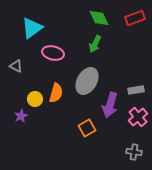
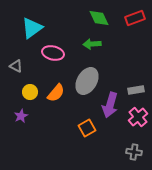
green arrow: moved 3 px left; rotated 60 degrees clockwise
orange semicircle: rotated 24 degrees clockwise
yellow circle: moved 5 px left, 7 px up
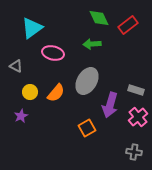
red rectangle: moved 7 px left, 7 px down; rotated 18 degrees counterclockwise
gray rectangle: rotated 28 degrees clockwise
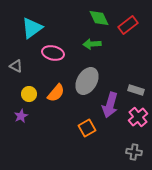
yellow circle: moved 1 px left, 2 px down
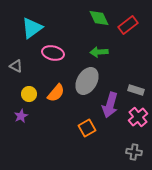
green arrow: moved 7 px right, 8 px down
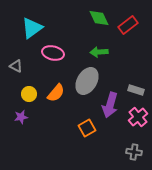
purple star: moved 1 px down; rotated 16 degrees clockwise
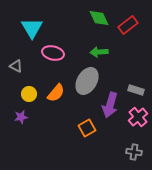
cyan triangle: rotated 25 degrees counterclockwise
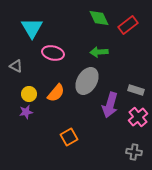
purple star: moved 5 px right, 5 px up
orange square: moved 18 px left, 9 px down
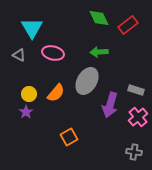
gray triangle: moved 3 px right, 11 px up
purple star: rotated 24 degrees counterclockwise
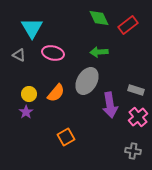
purple arrow: rotated 25 degrees counterclockwise
orange square: moved 3 px left
gray cross: moved 1 px left, 1 px up
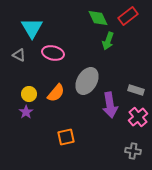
green diamond: moved 1 px left
red rectangle: moved 9 px up
green arrow: moved 9 px right, 11 px up; rotated 66 degrees counterclockwise
orange square: rotated 18 degrees clockwise
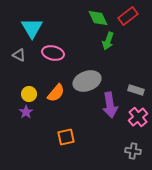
gray ellipse: rotated 40 degrees clockwise
